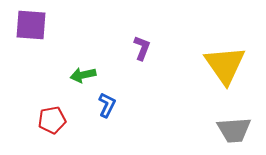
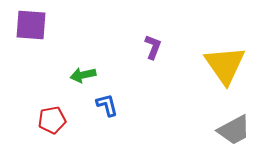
purple L-shape: moved 11 px right, 1 px up
blue L-shape: rotated 40 degrees counterclockwise
gray trapezoid: rotated 24 degrees counterclockwise
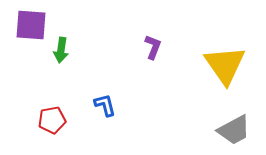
green arrow: moved 22 px left, 25 px up; rotated 70 degrees counterclockwise
blue L-shape: moved 2 px left
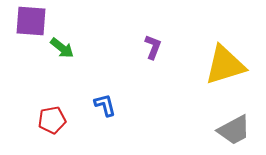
purple square: moved 4 px up
green arrow: moved 1 px right, 2 px up; rotated 60 degrees counterclockwise
yellow triangle: rotated 48 degrees clockwise
